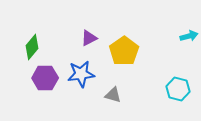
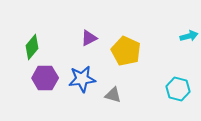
yellow pentagon: moved 2 px right; rotated 12 degrees counterclockwise
blue star: moved 1 px right, 5 px down
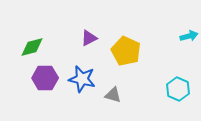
green diamond: rotated 35 degrees clockwise
blue star: rotated 20 degrees clockwise
cyan hexagon: rotated 10 degrees clockwise
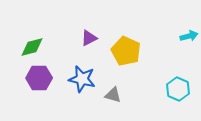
purple hexagon: moved 6 px left
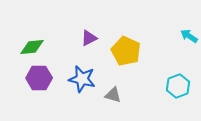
cyan arrow: rotated 132 degrees counterclockwise
green diamond: rotated 10 degrees clockwise
cyan hexagon: moved 3 px up; rotated 15 degrees clockwise
